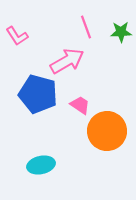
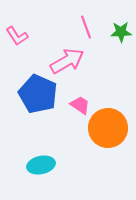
blue pentagon: rotated 9 degrees clockwise
orange circle: moved 1 px right, 3 px up
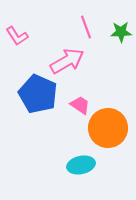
cyan ellipse: moved 40 px right
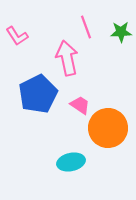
pink arrow: moved 3 px up; rotated 72 degrees counterclockwise
blue pentagon: rotated 21 degrees clockwise
cyan ellipse: moved 10 px left, 3 px up
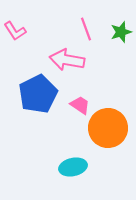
pink line: moved 2 px down
green star: rotated 15 degrees counterclockwise
pink L-shape: moved 2 px left, 5 px up
pink arrow: moved 2 px down; rotated 68 degrees counterclockwise
cyan ellipse: moved 2 px right, 5 px down
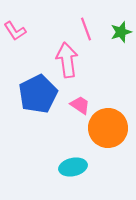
pink arrow: rotated 72 degrees clockwise
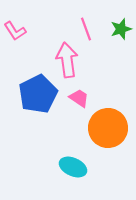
green star: moved 3 px up
pink trapezoid: moved 1 px left, 7 px up
cyan ellipse: rotated 36 degrees clockwise
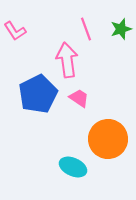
orange circle: moved 11 px down
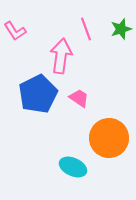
pink arrow: moved 6 px left, 4 px up; rotated 16 degrees clockwise
orange circle: moved 1 px right, 1 px up
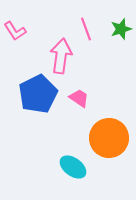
cyan ellipse: rotated 12 degrees clockwise
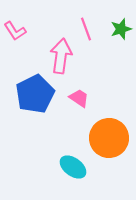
blue pentagon: moved 3 px left
